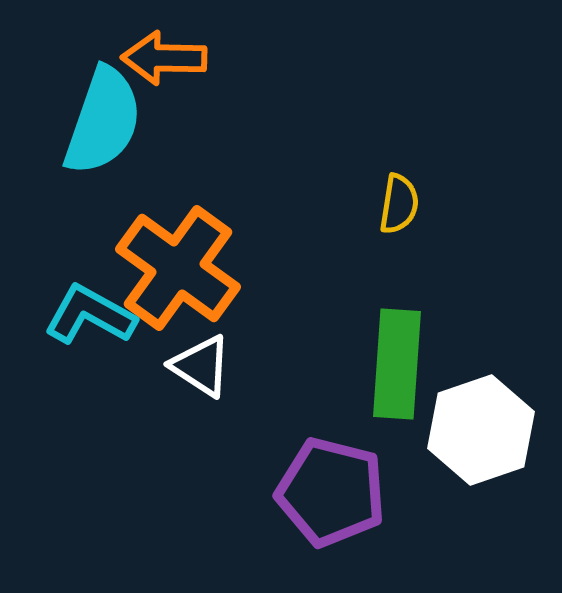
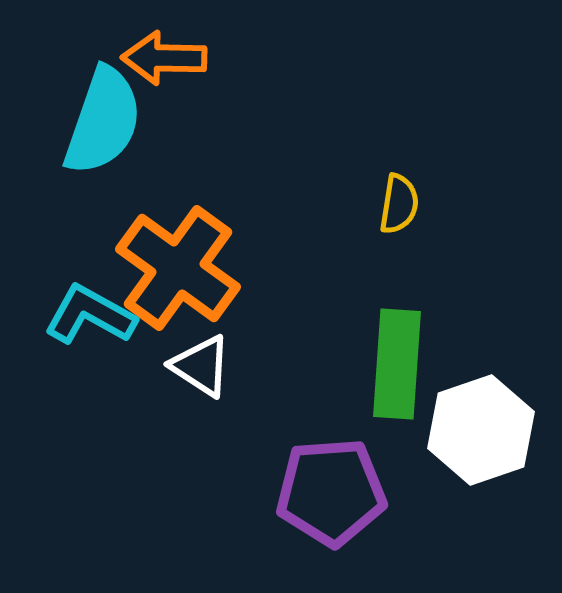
purple pentagon: rotated 18 degrees counterclockwise
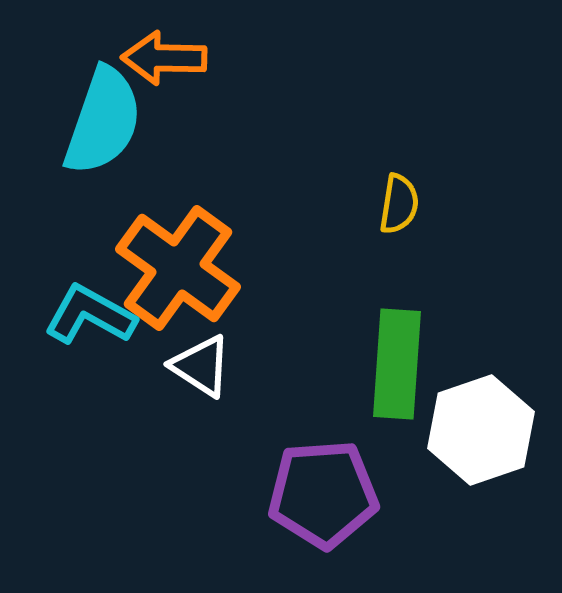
purple pentagon: moved 8 px left, 2 px down
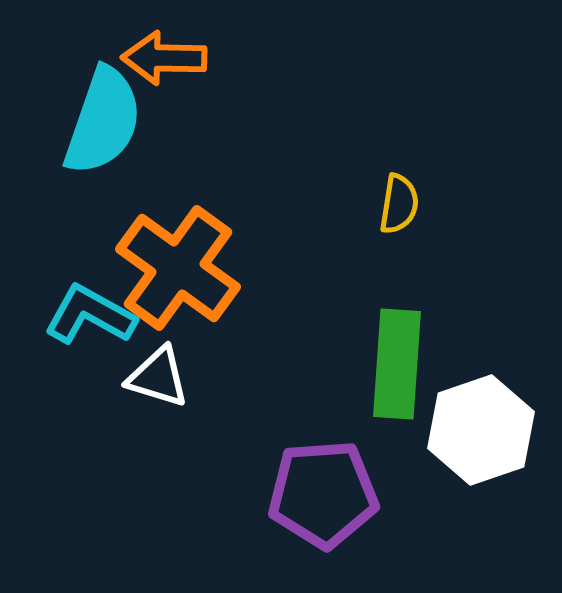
white triangle: moved 43 px left, 11 px down; rotated 16 degrees counterclockwise
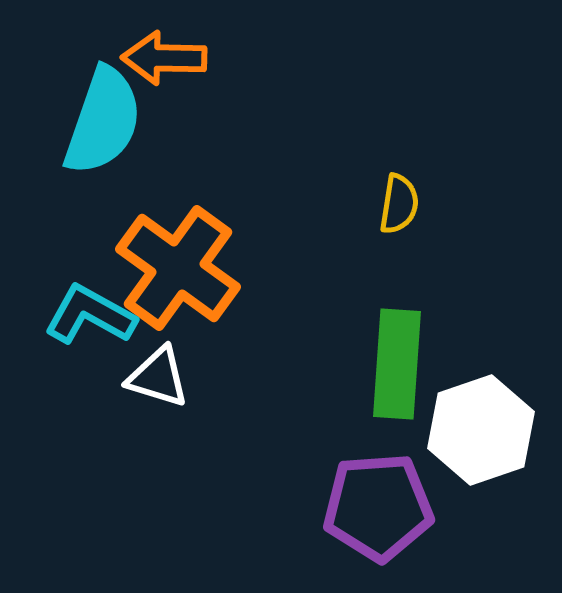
purple pentagon: moved 55 px right, 13 px down
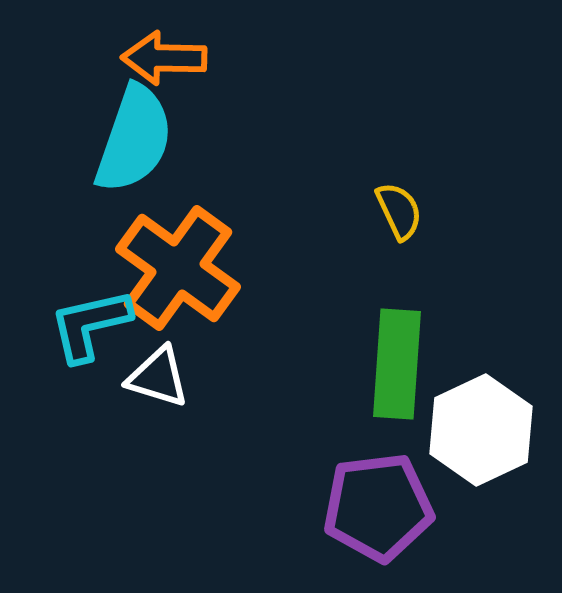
cyan semicircle: moved 31 px right, 18 px down
yellow semicircle: moved 7 px down; rotated 34 degrees counterclockwise
cyan L-shape: moved 10 px down; rotated 42 degrees counterclockwise
white hexagon: rotated 6 degrees counterclockwise
purple pentagon: rotated 3 degrees counterclockwise
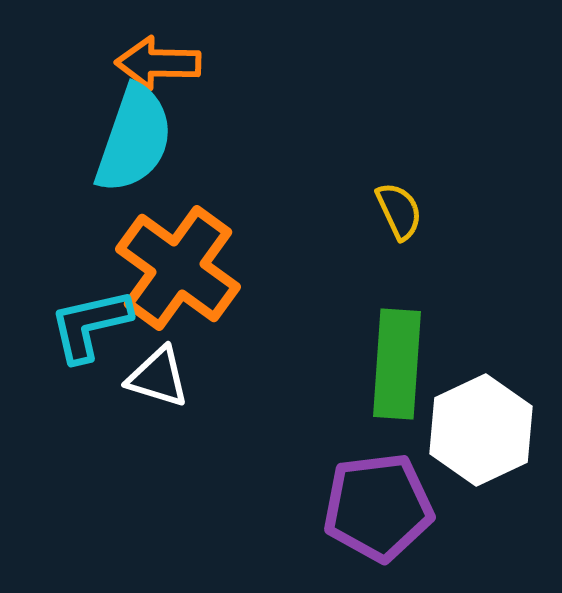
orange arrow: moved 6 px left, 5 px down
